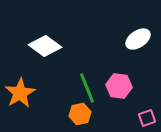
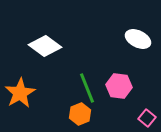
white ellipse: rotated 60 degrees clockwise
orange hexagon: rotated 10 degrees counterclockwise
pink square: rotated 30 degrees counterclockwise
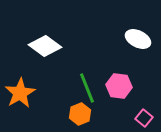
pink square: moved 3 px left
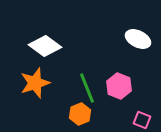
pink hexagon: rotated 15 degrees clockwise
orange star: moved 15 px right, 10 px up; rotated 12 degrees clockwise
pink square: moved 2 px left, 2 px down; rotated 18 degrees counterclockwise
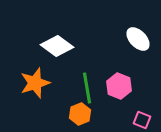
white ellipse: rotated 20 degrees clockwise
white diamond: moved 12 px right
green line: rotated 12 degrees clockwise
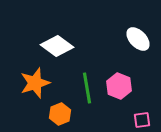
orange hexagon: moved 20 px left
pink square: rotated 30 degrees counterclockwise
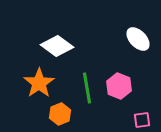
orange star: moved 4 px right; rotated 16 degrees counterclockwise
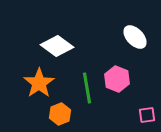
white ellipse: moved 3 px left, 2 px up
pink hexagon: moved 2 px left, 7 px up
pink square: moved 5 px right, 5 px up
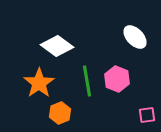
green line: moved 7 px up
orange hexagon: moved 1 px up
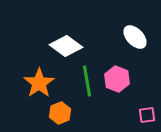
white diamond: moved 9 px right
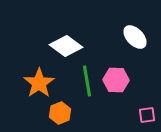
pink hexagon: moved 1 px left, 1 px down; rotated 20 degrees counterclockwise
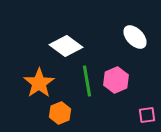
pink hexagon: rotated 25 degrees counterclockwise
